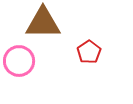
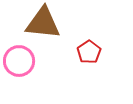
brown triangle: rotated 6 degrees clockwise
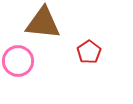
pink circle: moved 1 px left
